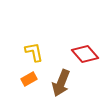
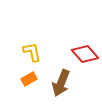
yellow L-shape: moved 2 px left
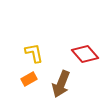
yellow L-shape: moved 2 px right, 1 px down
brown arrow: moved 1 px down
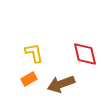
red diamond: rotated 28 degrees clockwise
brown arrow: rotated 48 degrees clockwise
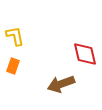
yellow L-shape: moved 19 px left, 17 px up
orange rectangle: moved 16 px left, 13 px up; rotated 42 degrees counterclockwise
